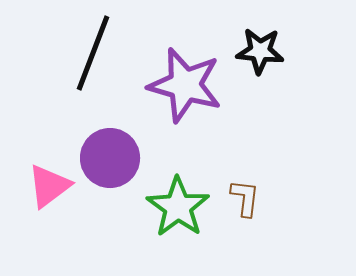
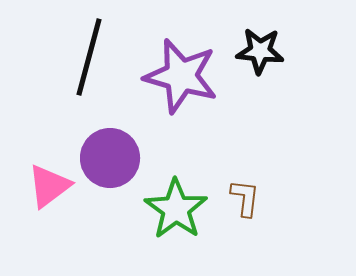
black line: moved 4 px left, 4 px down; rotated 6 degrees counterclockwise
purple star: moved 4 px left, 9 px up
green star: moved 2 px left, 2 px down
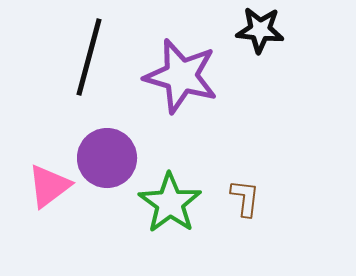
black star: moved 21 px up
purple circle: moved 3 px left
green star: moved 6 px left, 6 px up
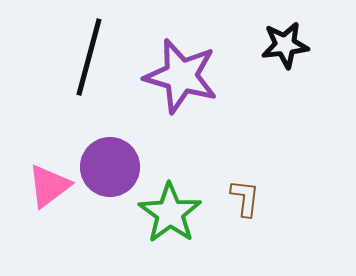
black star: moved 25 px right, 15 px down; rotated 12 degrees counterclockwise
purple circle: moved 3 px right, 9 px down
green star: moved 10 px down
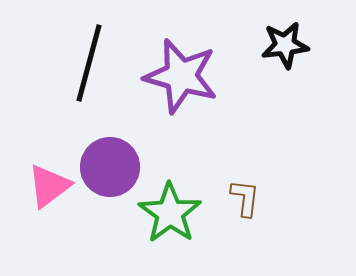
black line: moved 6 px down
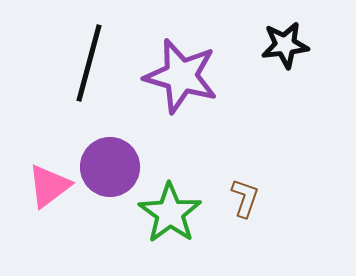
brown L-shape: rotated 12 degrees clockwise
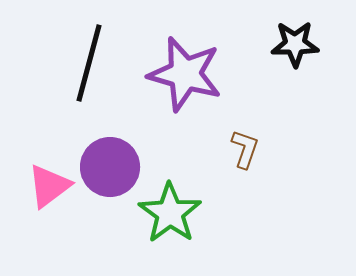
black star: moved 10 px right, 1 px up; rotated 6 degrees clockwise
purple star: moved 4 px right, 2 px up
brown L-shape: moved 49 px up
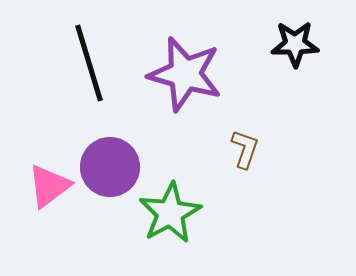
black line: rotated 32 degrees counterclockwise
green star: rotated 8 degrees clockwise
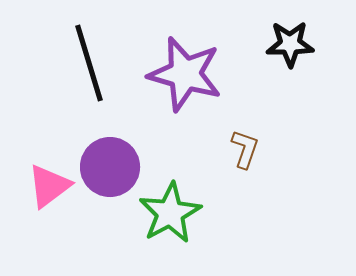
black star: moved 5 px left
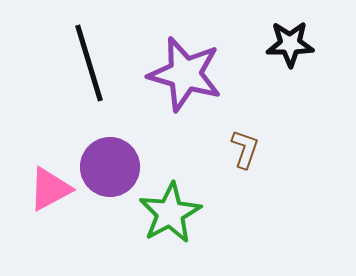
pink triangle: moved 1 px right, 3 px down; rotated 9 degrees clockwise
